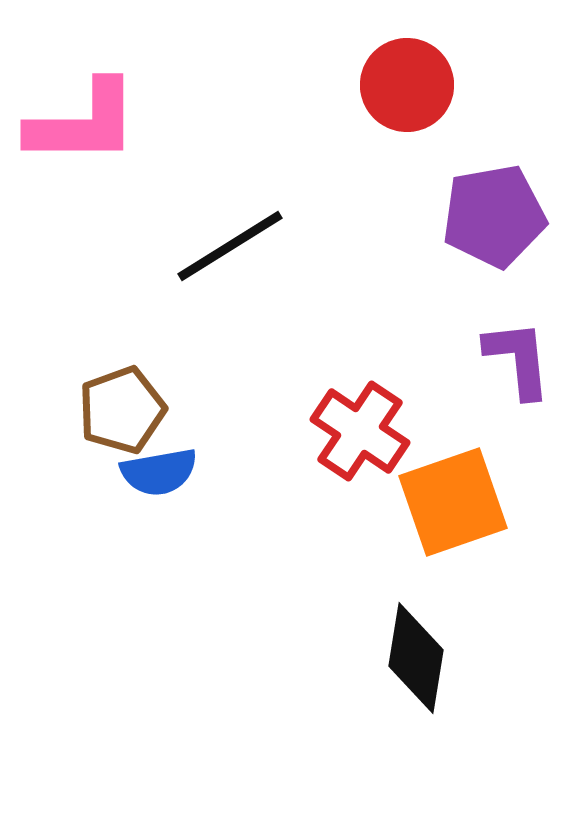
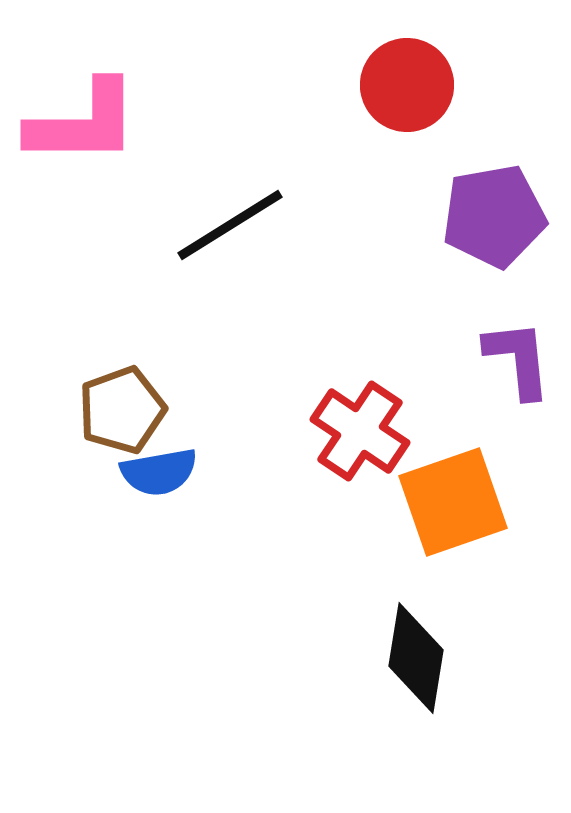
black line: moved 21 px up
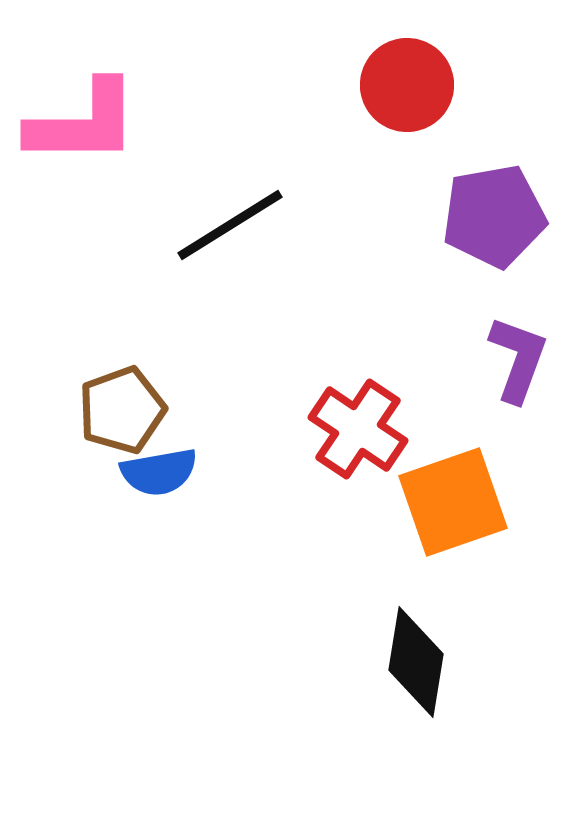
purple L-shape: rotated 26 degrees clockwise
red cross: moved 2 px left, 2 px up
black diamond: moved 4 px down
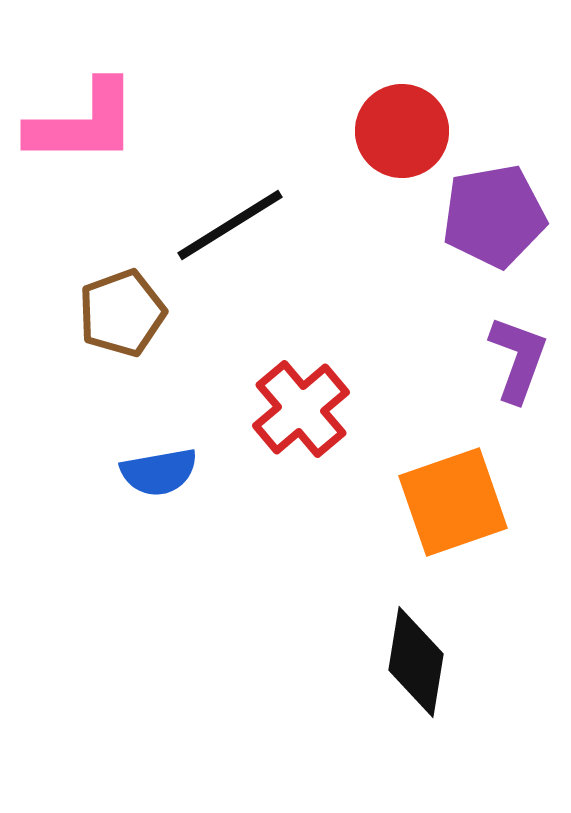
red circle: moved 5 px left, 46 px down
brown pentagon: moved 97 px up
red cross: moved 57 px left, 20 px up; rotated 16 degrees clockwise
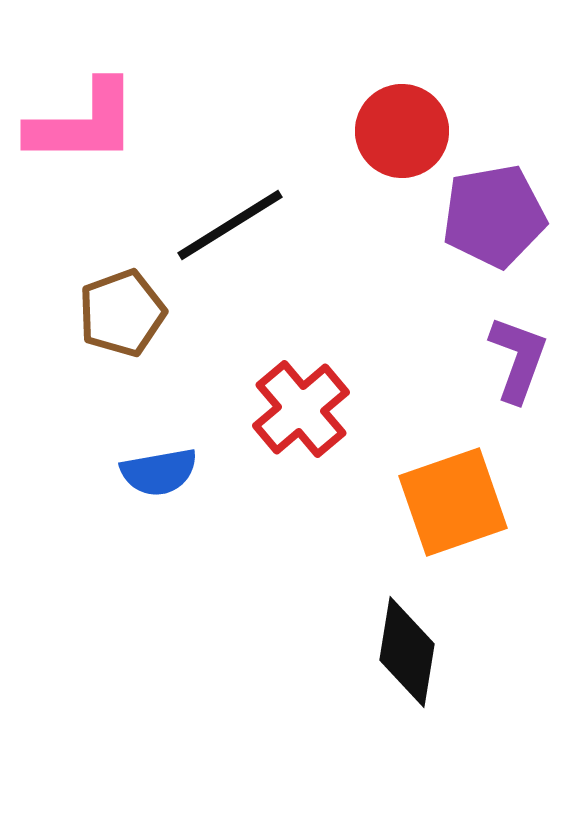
black diamond: moved 9 px left, 10 px up
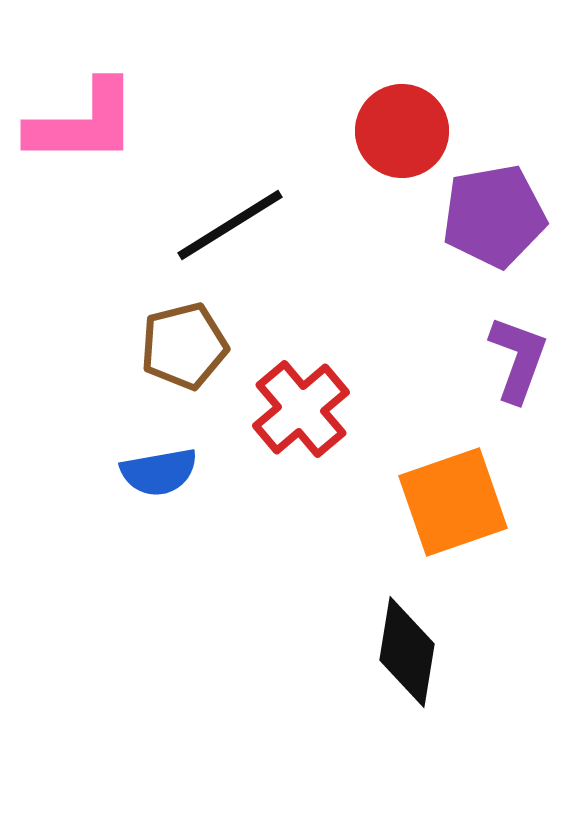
brown pentagon: moved 62 px right, 33 px down; rotated 6 degrees clockwise
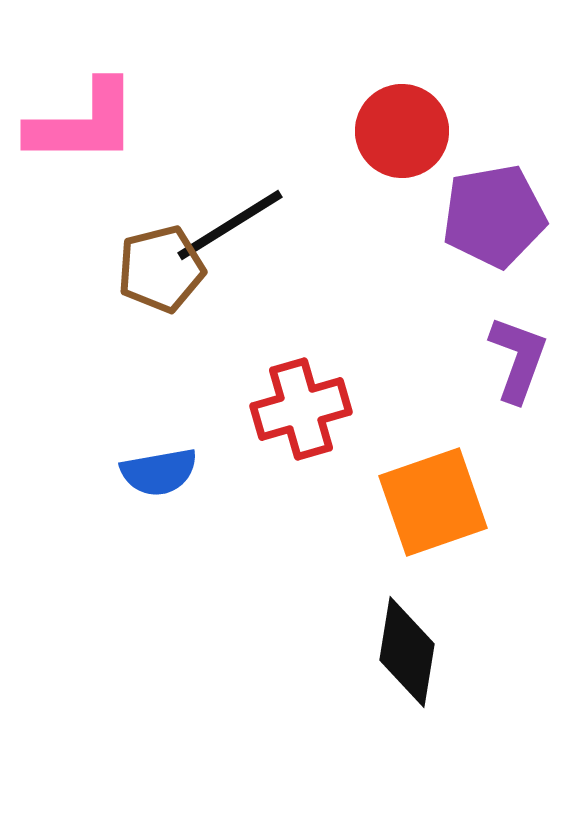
brown pentagon: moved 23 px left, 77 px up
red cross: rotated 24 degrees clockwise
orange square: moved 20 px left
